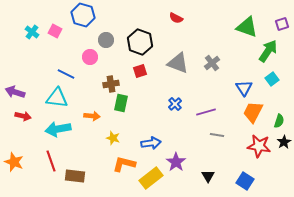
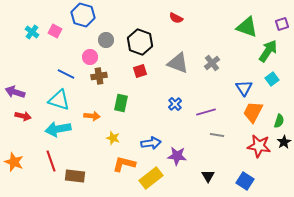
brown cross: moved 12 px left, 8 px up
cyan triangle: moved 2 px right, 2 px down; rotated 10 degrees clockwise
purple star: moved 1 px right, 6 px up; rotated 30 degrees counterclockwise
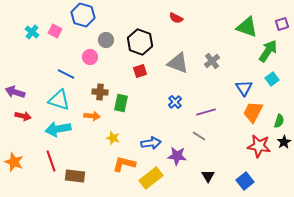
gray cross: moved 2 px up
brown cross: moved 1 px right, 16 px down; rotated 14 degrees clockwise
blue cross: moved 2 px up
gray line: moved 18 px left, 1 px down; rotated 24 degrees clockwise
blue square: rotated 18 degrees clockwise
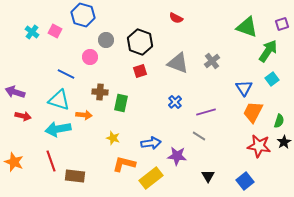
orange arrow: moved 8 px left, 1 px up
